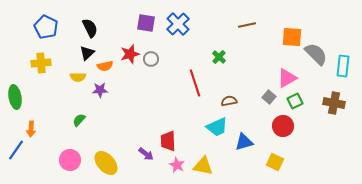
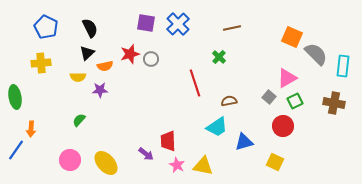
brown line: moved 15 px left, 3 px down
orange square: rotated 20 degrees clockwise
cyan trapezoid: rotated 10 degrees counterclockwise
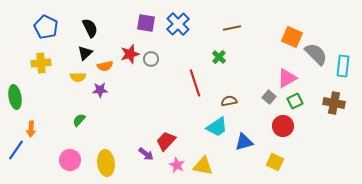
black triangle: moved 2 px left
red trapezoid: moved 2 px left; rotated 45 degrees clockwise
yellow ellipse: rotated 35 degrees clockwise
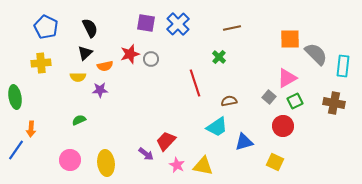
orange square: moved 2 px left, 2 px down; rotated 25 degrees counterclockwise
green semicircle: rotated 24 degrees clockwise
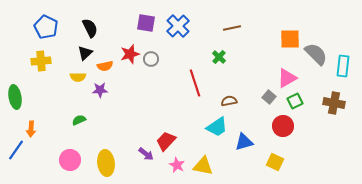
blue cross: moved 2 px down
yellow cross: moved 2 px up
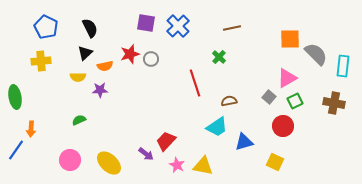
yellow ellipse: moved 3 px right; rotated 40 degrees counterclockwise
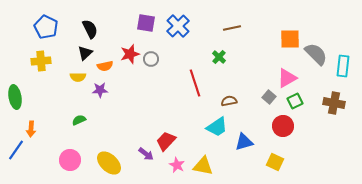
black semicircle: moved 1 px down
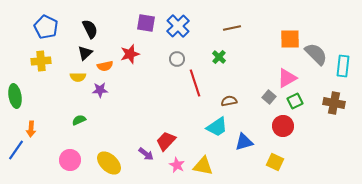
gray circle: moved 26 px right
green ellipse: moved 1 px up
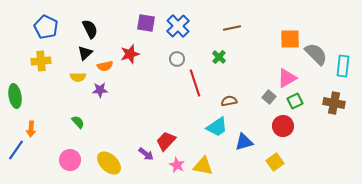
green semicircle: moved 1 px left, 2 px down; rotated 72 degrees clockwise
yellow square: rotated 30 degrees clockwise
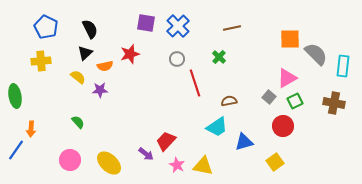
yellow semicircle: rotated 140 degrees counterclockwise
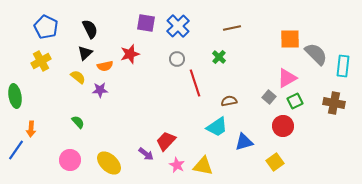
yellow cross: rotated 24 degrees counterclockwise
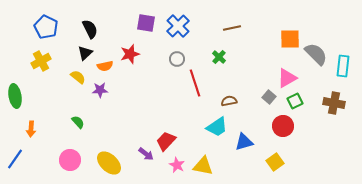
blue line: moved 1 px left, 9 px down
